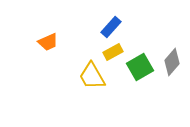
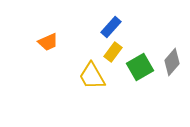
yellow rectangle: rotated 24 degrees counterclockwise
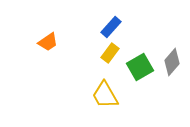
orange trapezoid: rotated 10 degrees counterclockwise
yellow rectangle: moved 3 px left, 1 px down
yellow trapezoid: moved 13 px right, 19 px down
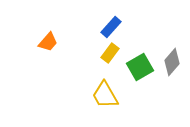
orange trapezoid: rotated 15 degrees counterclockwise
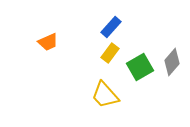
orange trapezoid: rotated 25 degrees clockwise
yellow trapezoid: rotated 12 degrees counterclockwise
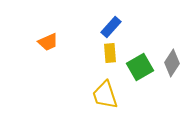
yellow rectangle: rotated 42 degrees counterclockwise
gray diamond: moved 1 px down; rotated 8 degrees counterclockwise
yellow trapezoid: rotated 24 degrees clockwise
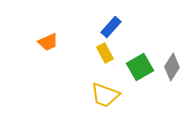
yellow rectangle: moved 5 px left; rotated 24 degrees counterclockwise
gray diamond: moved 4 px down
yellow trapezoid: rotated 52 degrees counterclockwise
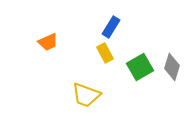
blue rectangle: rotated 10 degrees counterclockwise
gray diamond: rotated 16 degrees counterclockwise
yellow trapezoid: moved 19 px left
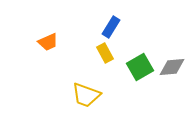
gray diamond: rotated 68 degrees clockwise
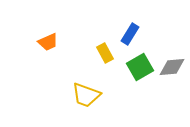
blue rectangle: moved 19 px right, 7 px down
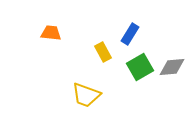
orange trapezoid: moved 3 px right, 9 px up; rotated 150 degrees counterclockwise
yellow rectangle: moved 2 px left, 1 px up
